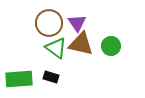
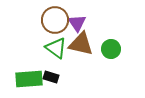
brown circle: moved 6 px right, 3 px up
green circle: moved 3 px down
green rectangle: moved 10 px right
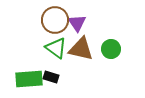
brown triangle: moved 5 px down
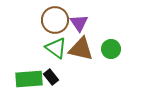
purple triangle: moved 2 px right
black rectangle: rotated 35 degrees clockwise
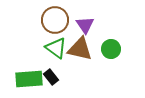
purple triangle: moved 6 px right, 2 px down
brown triangle: moved 1 px left
